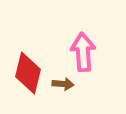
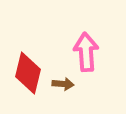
pink arrow: moved 3 px right
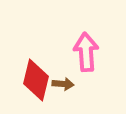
red diamond: moved 8 px right, 7 px down
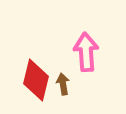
brown arrow: rotated 105 degrees counterclockwise
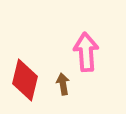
red diamond: moved 11 px left
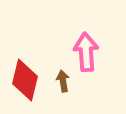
brown arrow: moved 3 px up
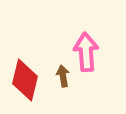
brown arrow: moved 5 px up
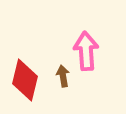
pink arrow: moved 1 px up
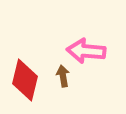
pink arrow: rotated 81 degrees counterclockwise
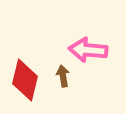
pink arrow: moved 2 px right, 1 px up
